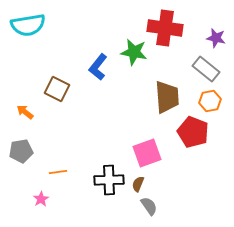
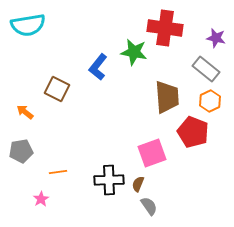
orange hexagon: rotated 15 degrees counterclockwise
pink square: moved 5 px right
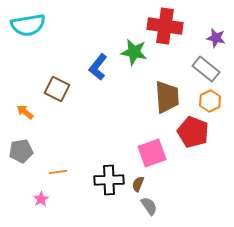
red cross: moved 2 px up
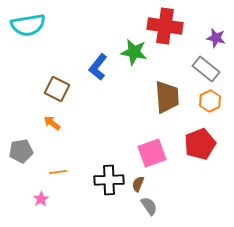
orange arrow: moved 27 px right, 11 px down
red pentagon: moved 7 px right, 12 px down; rotated 28 degrees clockwise
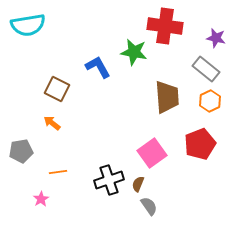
blue L-shape: rotated 112 degrees clockwise
pink square: rotated 16 degrees counterclockwise
black cross: rotated 16 degrees counterclockwise
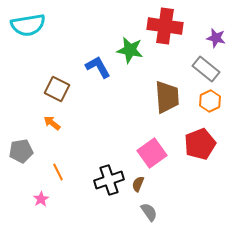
green star: moved 4 px left, 2 px up
orange line: rotated 72 degrees clockwise
gray semicircle: moved 6 px down
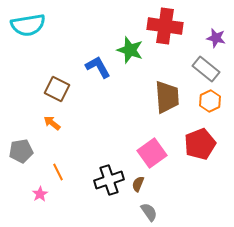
green star: rotated 8 degrees clockwise
pink star: moved 1 px left, 5 px up
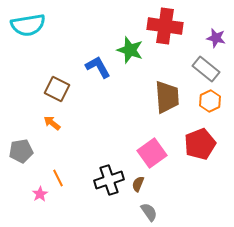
orange line: moved 6 px down
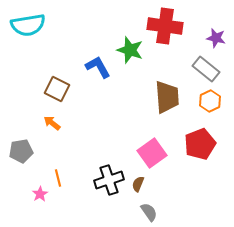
orange line: rotated 12 degrees clockwise
